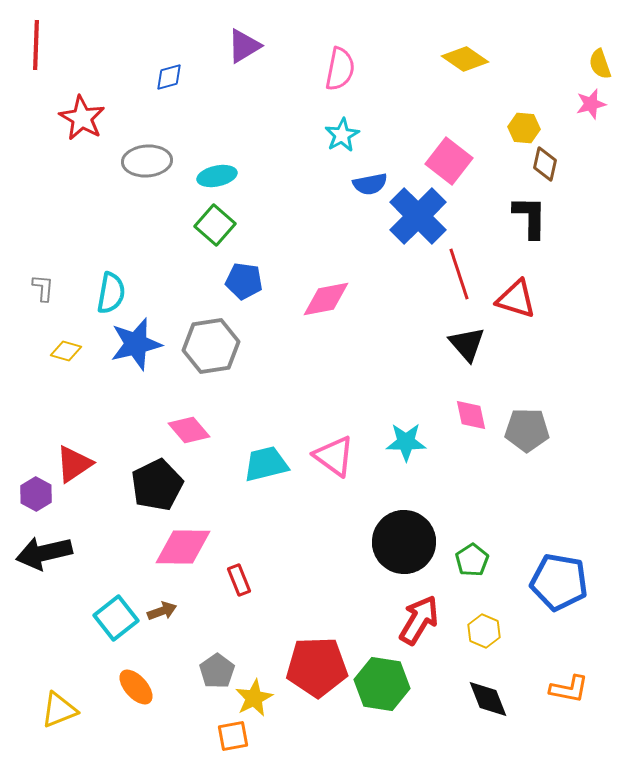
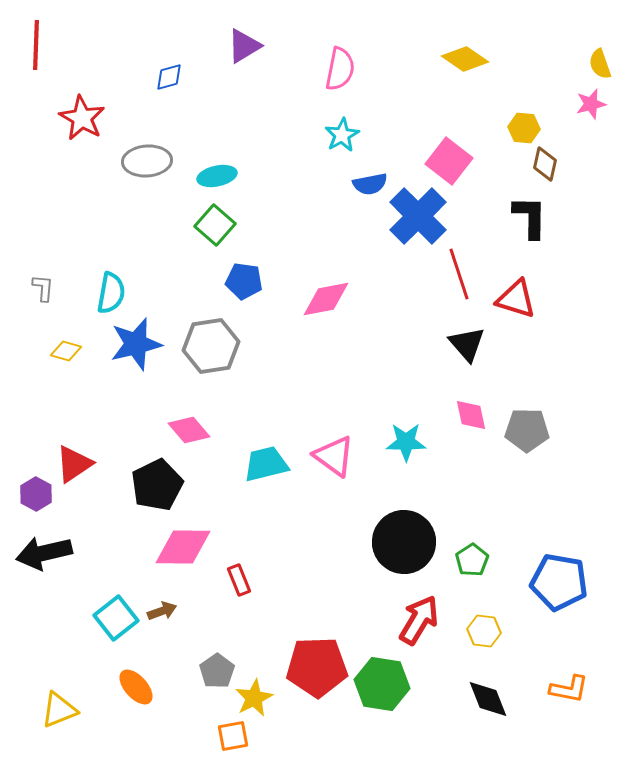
yellow hexagon at (484, 631): rotated 16 degrees counterclockwise
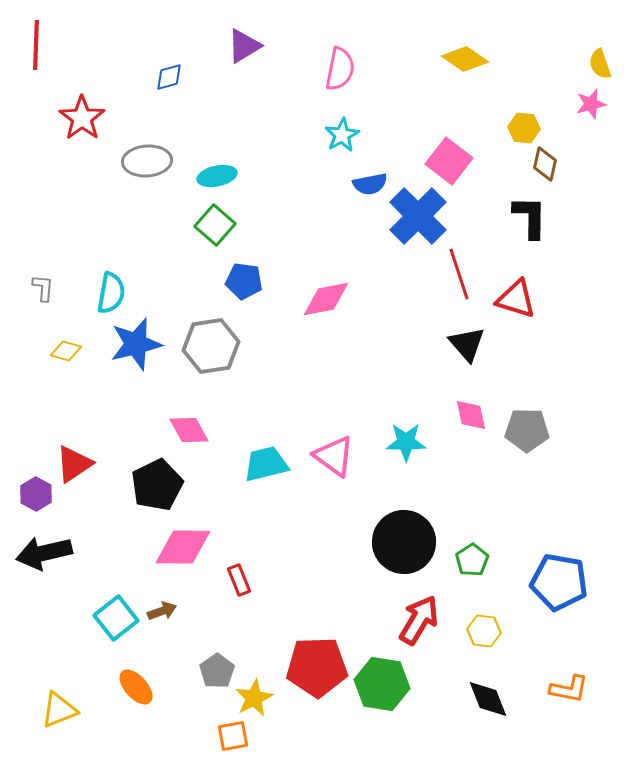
red star at (82, 118): rotated 6 degrees clockwise
pink diamond at (189, 430): rotated 12 degrees clockwise
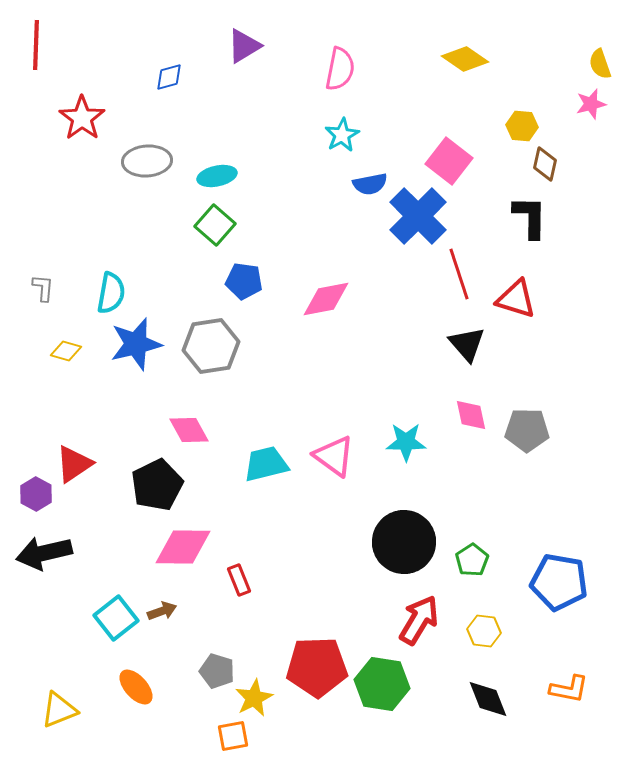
yellow hexagon at (524, 128): moved 2 px left, 2 px up
gray pentagon at (217, 671): rotated 20 degrees counterclockwise
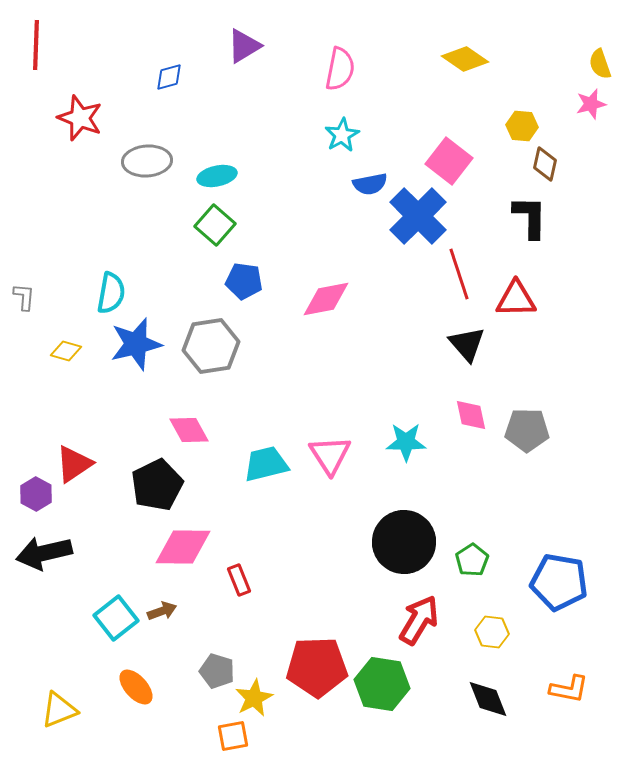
red star at (82, 118): moved 2 px left; rotated 15 degrees counterclockwise
gray L-shape at (43, 288): moved 19 px left, 9 px down
red triangle at (516, 299): rotated 18 degrees counterclockwise
pink triangle at (334, 456): moved 4 px left, 1 px up; rotated 21 degrees clockwise
yellow hexagon at (484, 631): moved 8 px right, 1 px down
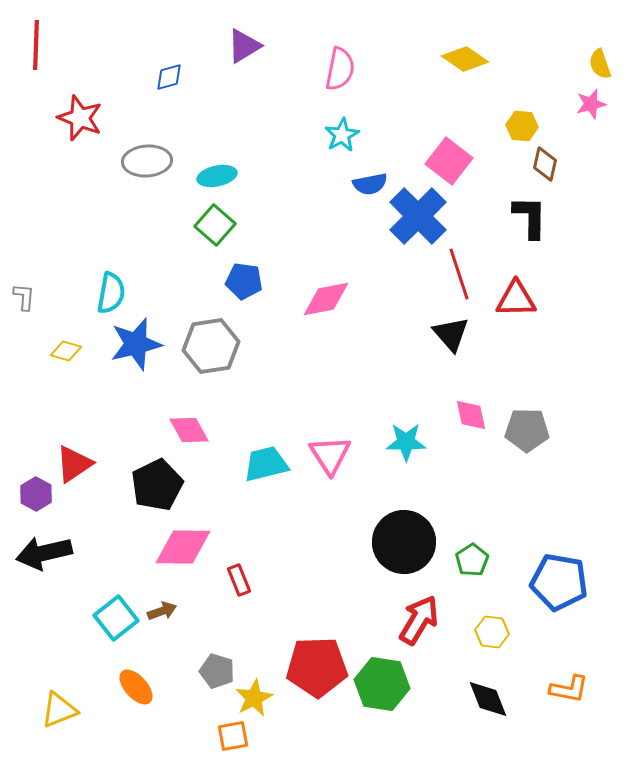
black triangle at (467, 344): moved 16 px left, 10 px up
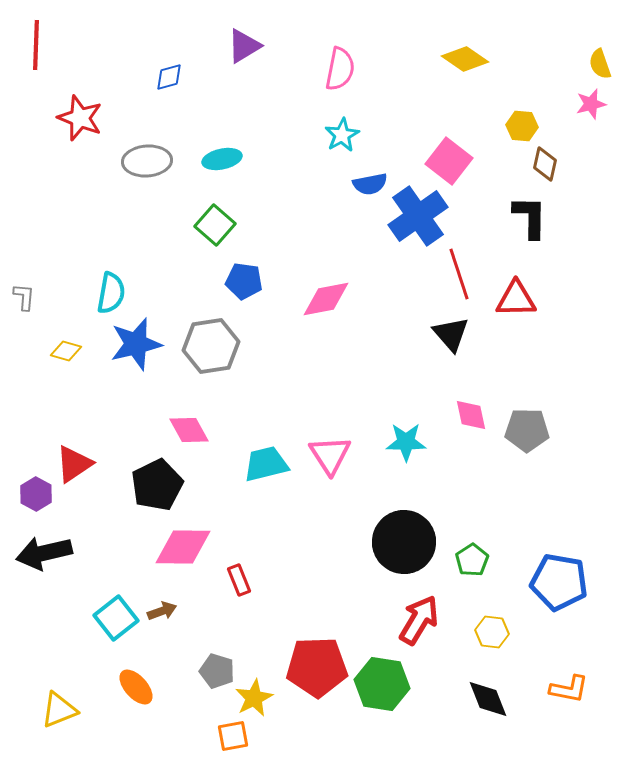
cyan ellipse at (217, 176): moved 5 px right, 17 px up
blue cross at (418, 216): rotated 10 degrees clockwise
